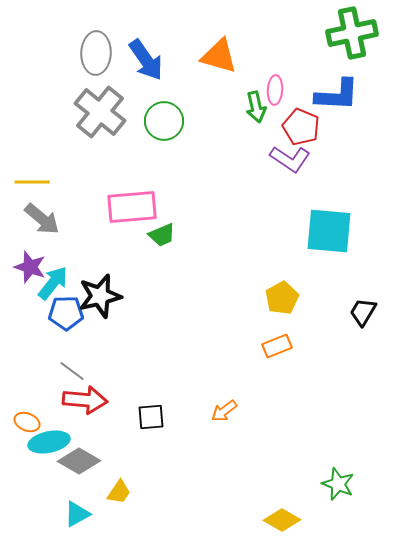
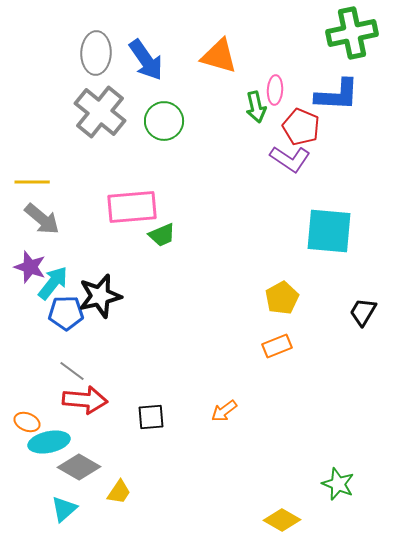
gray diamond: moved 6 px down
cyan triangle: moved 13 px left, 5 px up; rotated 12 degrees counterclockwise
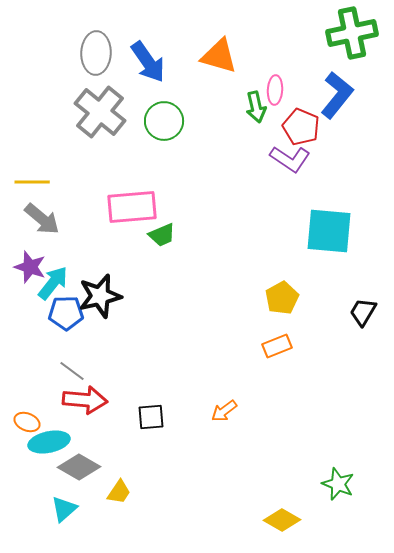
blue arrow: moved 2 px right, 2 px down
blue L-shape: rotated 54 degrees counterclockwise
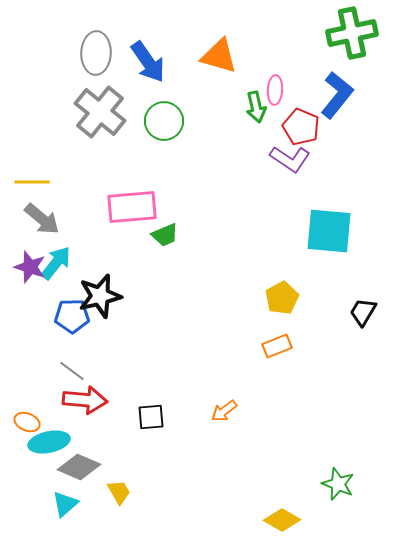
green trapezoid: moved 3 px right
cyan arrow: moved 3 px right, 20 px up
blue pentagon: moved 6 px right, 3 px down
gray diamond: rotated 6 degrees counterclockwise
yellow trapezoid: rotated 64 degrees counterclockwise
cyan triangle: moved 1 px right, 5 px up
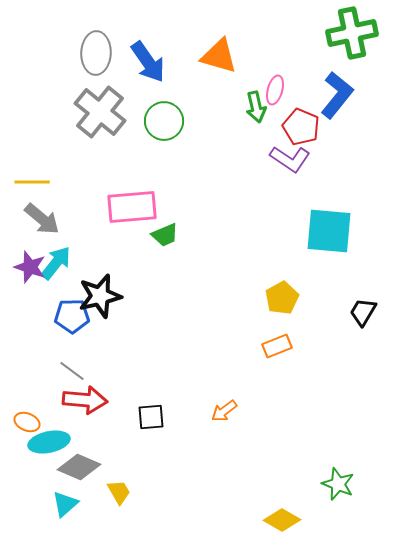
pink ellipse: rotated 12 degrees clockwise
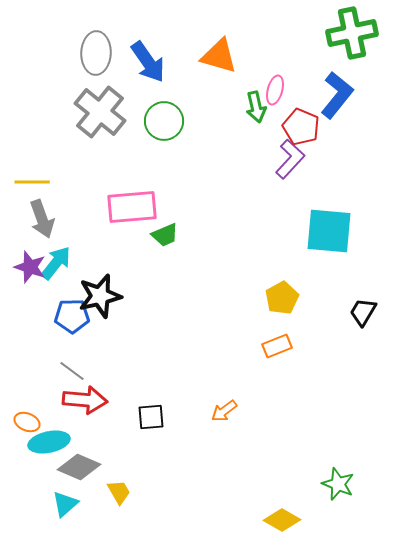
purple L-shape: rotated 81 degrees counterclockwise
gray arrow: rotated 30 degrees clockwise
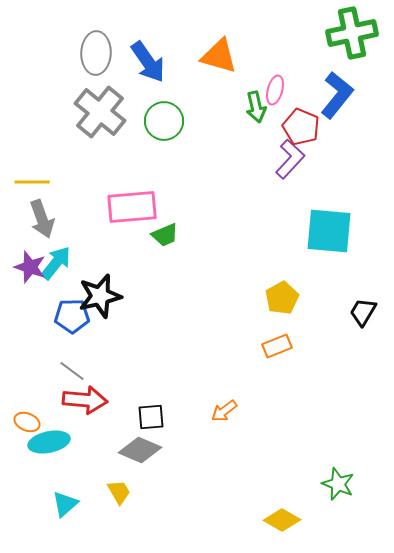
gray diamond: moved 61 px right, 17 px up
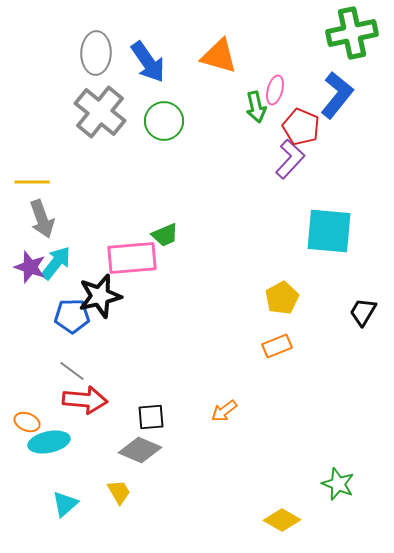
pink rectangle: moved 51 px down
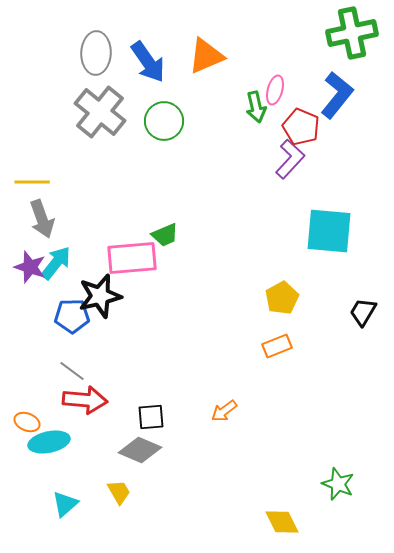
orange triangle: moved 13 px left; rotated 39 degrees counterclockwise
yellow diamond: moved 2 px down; rotated 33 degrees clockwise
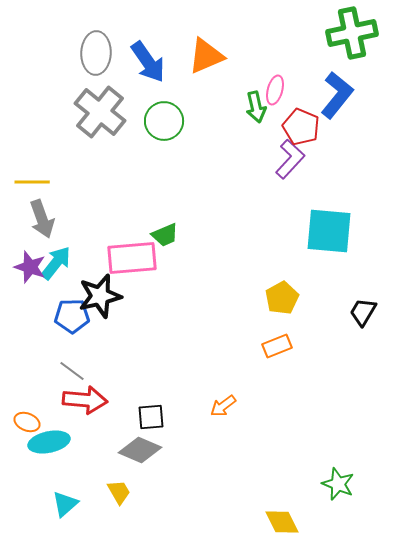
orange arrow: moved 1 px left, 5 px up
